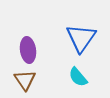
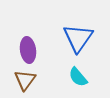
blue triangle: moved 3 px left
brown triangle: rotated 10 degrees clockwise
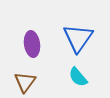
purple ellipse: moved 4 px right, 6 px up
brown triangle: moved 2 px down
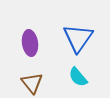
purple ellipse: moved 2 px left, 1 px up
brown triangle: moved 7 px right, 1 px down; rotated 15 degrees counterclockwise
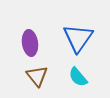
brown triangle: moved 5 px right, 7 px up
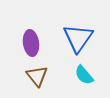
purple ellipse: moved 1 px right
cyan semicircle: moved 6 px right, 2 px up
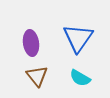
cyan semicircle: moved 4 px left, 3 px down; rotated 20 degrees counterclockwise
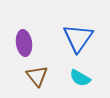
purple ellipse: moved 7 px left
